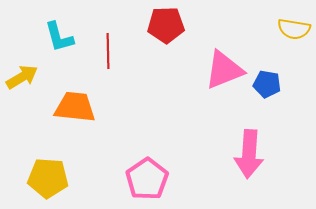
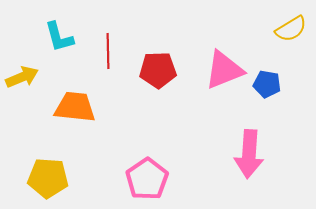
red pentagon: moved 8 px left, 45 px down
yellow semicircle: moved 3 px left; rotated 40 degrees counterclockwise
yellow arrow: rotated 8 degrees clockwise
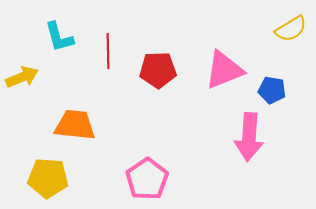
blue pentagon: moved 5 px right, 6 px down
orange trapezoid: moved 18 px down
pink arrow: moved 17 px up
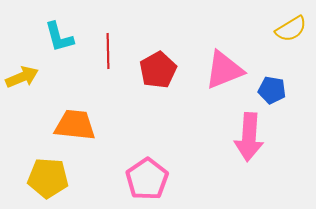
red pentagon: rotated 27 degrees counterclockwise
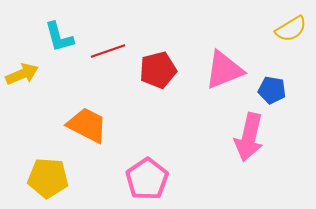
red line: rotated 72 degrees clockwise
red pentagon: rotated 15 degrees clockwise
yellow arrow: moved 3 px up
orange trapezoid: moved 12 px right; rotated 21 degrees clockwise
pink arrow: rotated 9 degrees clockwise
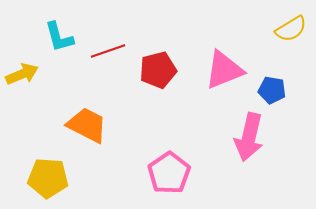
pink pentagon: moved 22 px right, 6 px up
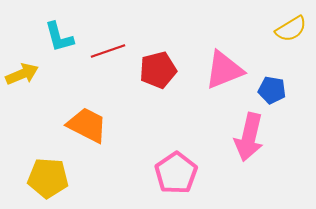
pink pentagon: moved 7 px right
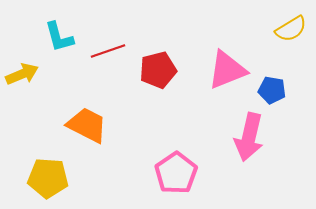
pink triangle: moved 3 px right
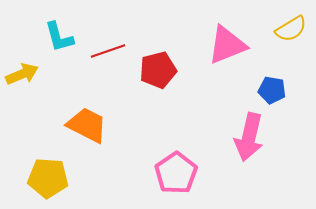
pink triangle: moved 25 px up
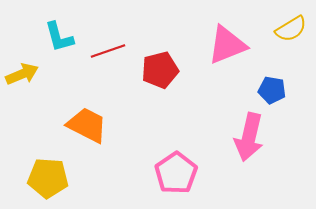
red pentagon: moved 2 px right
